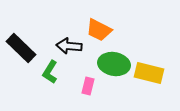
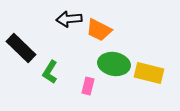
black arrow: moved 27 px up; rotated 10 degrees counterclockwise
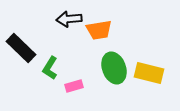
orange trapezoid: rotated 36 degrees counterclockwise
green ellipse: moved 4 px down; rotated 60 degrees clockwise
green L-shape: moved 4 px up
pink rectangle: moved 14 px left; rotated 60 degrees clockwise
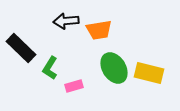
black arrow: moved 3 px left, 2 px down
green ellipse: rotated 12 degrees counterclockwise
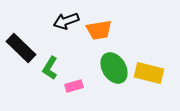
black arrow: rotated 15 degrees counterclockwise
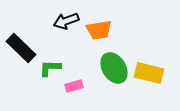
green L-shape: rotated 60 degrees clockwise
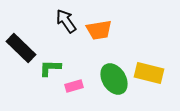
black arrow: rotated 75 degrees clockwise
green ellipse: moved 11 px down
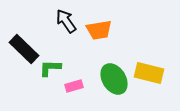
black rectangle: moved 3 px right, 1 px down
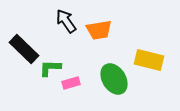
yellow rectangle: moved 13 px up
pink rectangle: moved 3 px left, 3 px up
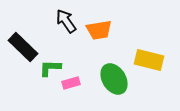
black rectangle: moved 1 px left, 2 px up
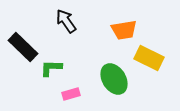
orange trapezoid: moved 25 px right
yellow rectangle: moved 2 px up; rotated 12 degrees clockwise
green L-shape: moved 1 px right
pink rectangle: moved 11 px down
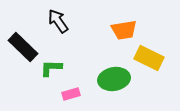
black arrow: moved 8 px left
green ellipse: rotated 68 degrees counterclockwise
